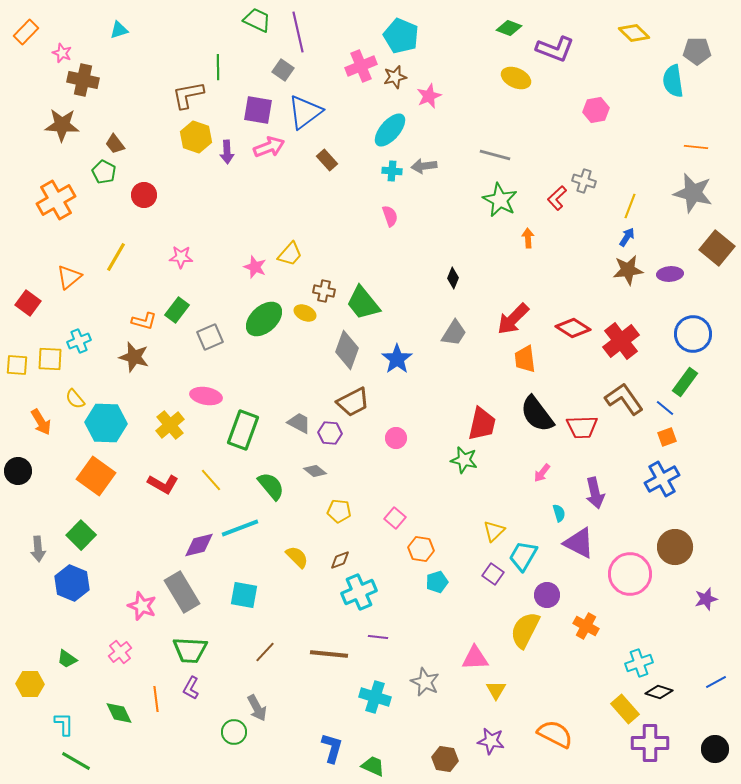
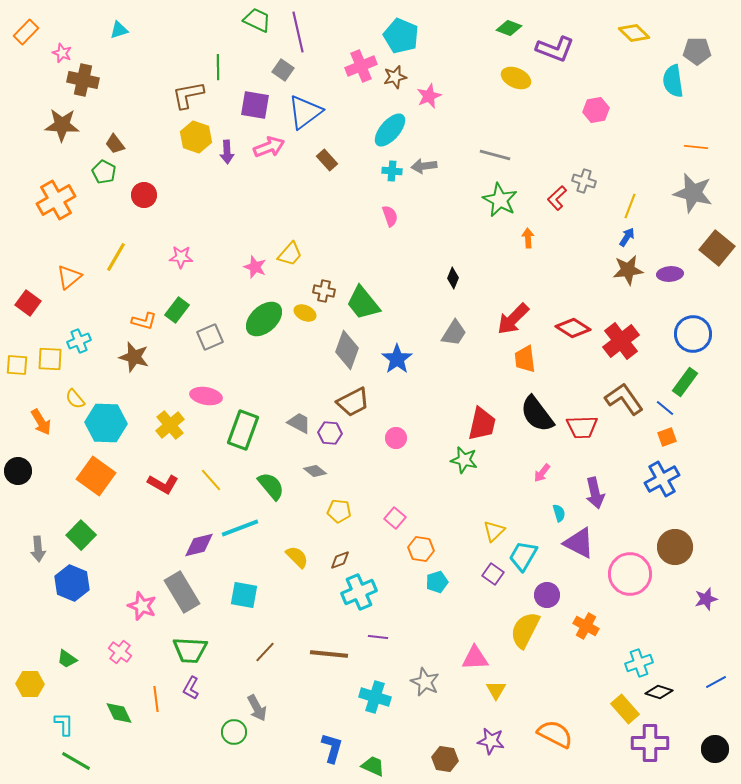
purple square at (258, 110): moved 3 px left, 5 px up
pink cross at (120, 652): rotated 15 degrees counterclockwise
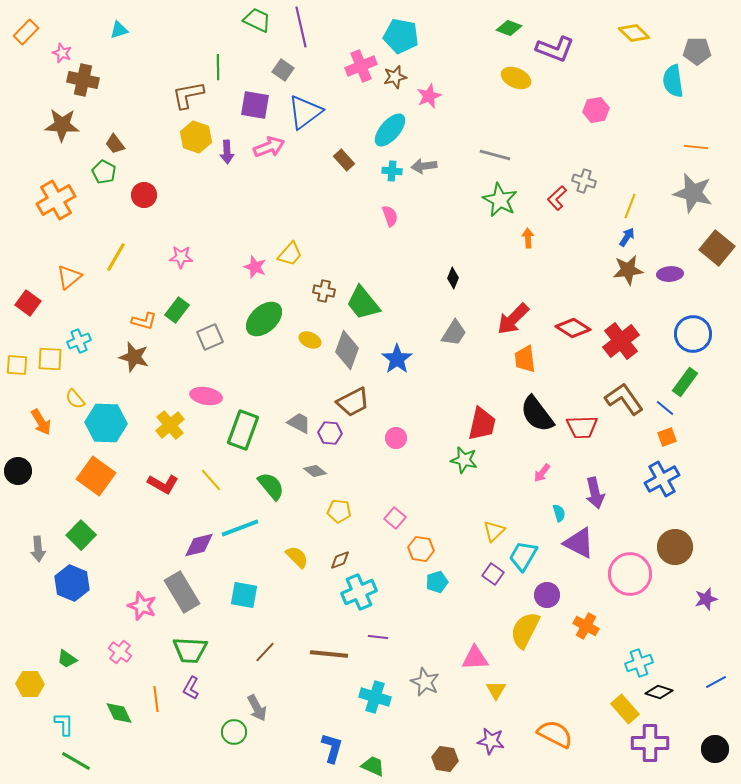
purple line at (298, 32): moved 3 px right, 5 px up
cyan pentagon at (401, 36): rotated 12 degrees counterclockwise
brown rectangle at (327, 160): moved 17 px right
yellow ellipse at (305, 313): moved 5 px right, 27 px down
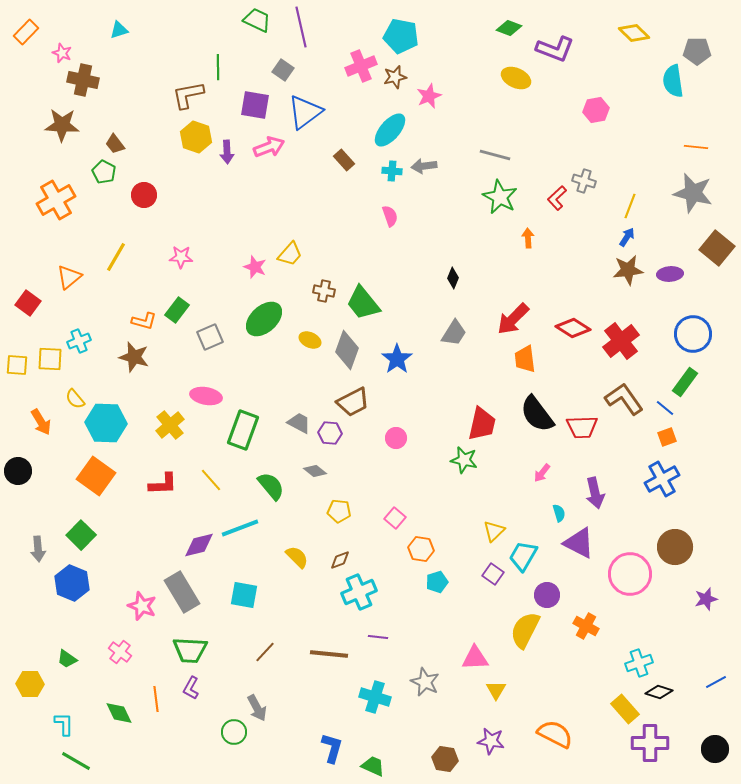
green star at (500, 200): moved 3 px up
red L-shape at (163, 484): rotated 32 degrees counterclockwise
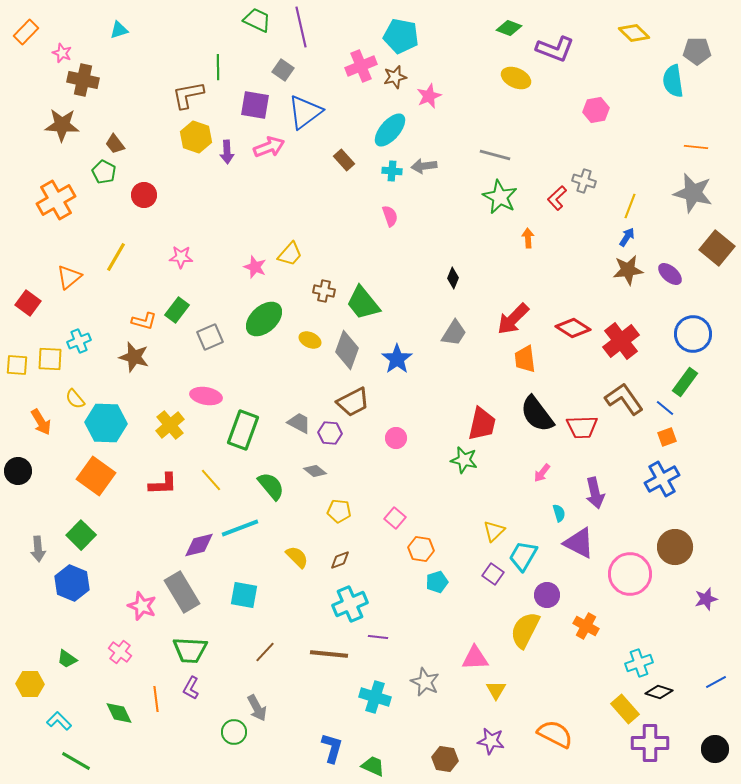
purple ellipse at (670, 274): rotated 45 degrees clockwise
cyan cross at (359, 592): moved 9 px left, 12 px down
cyan L-shape at (64, 724): moved 5 px left, 3 px up; rotated 45 degrees counterclockwise
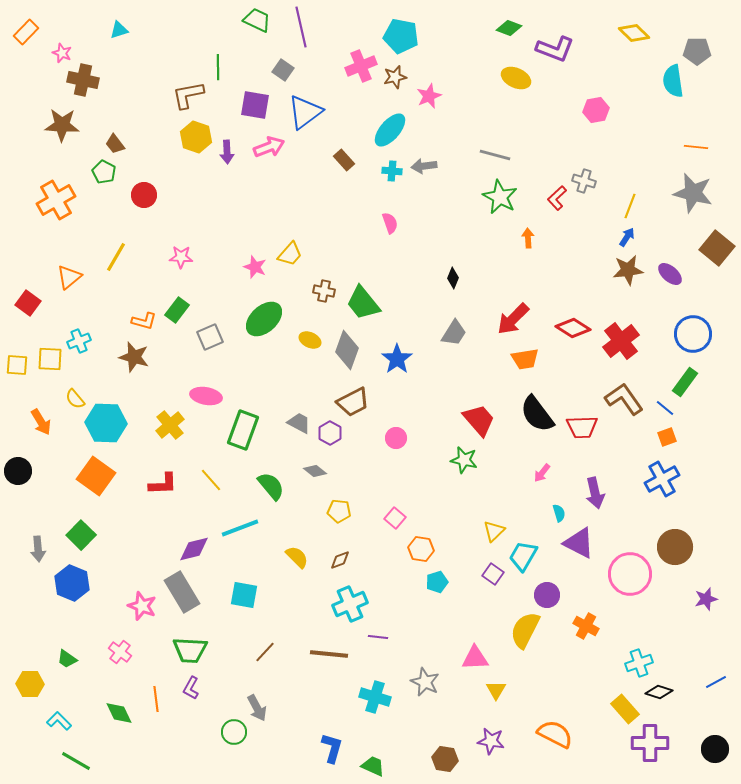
pink semicircle at (390, 216): moved 7 px down
orange trapezoid at (525, 359): rotated 92 degrees counterclockwise
red trapezoid at (482, 424): moved 3 px left, 4 px up; rotated 54 degrees counterclockwise
purple hexagon at (330, 433): rotated 25 degrees clockwise
purple diamond at (199, 545): moved 5 px left, 4 px down
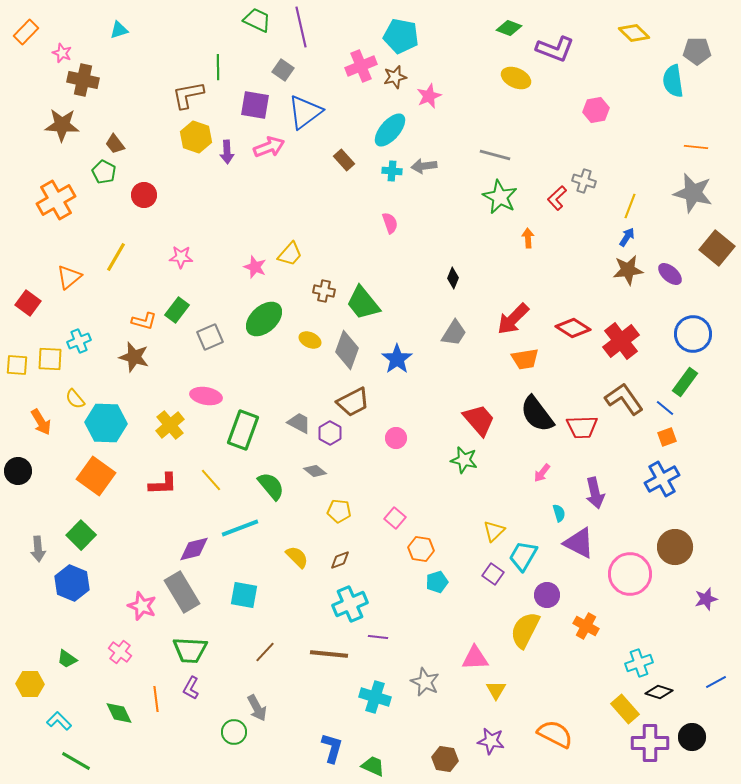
black circle at (715, 749): moved 23 px left, 12 px up
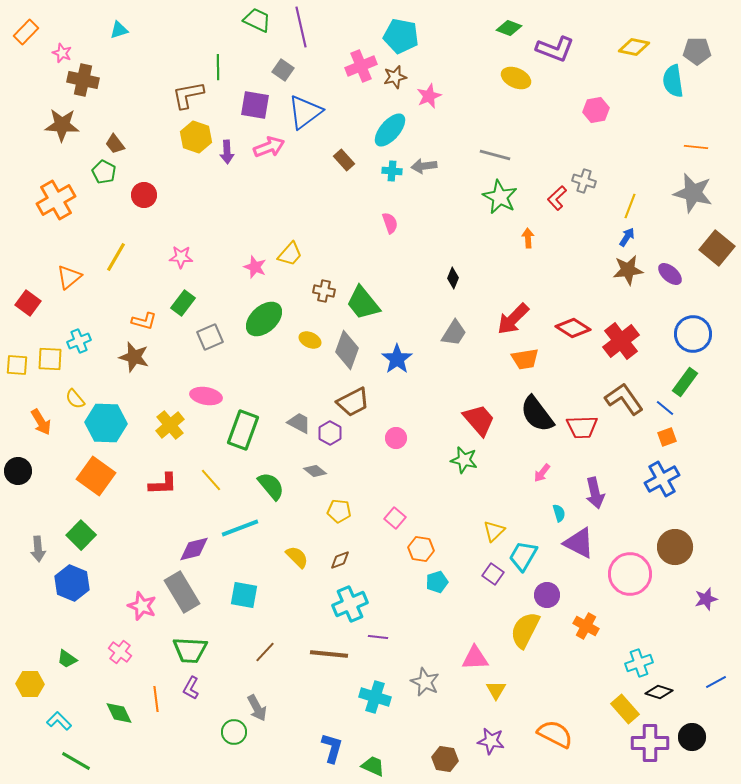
yellow diamond at (634, 33): moved 14 px down; rotated 32 degrees counterclockwise
green rectangle at (177, 310): moved 6 px right, 7 px up
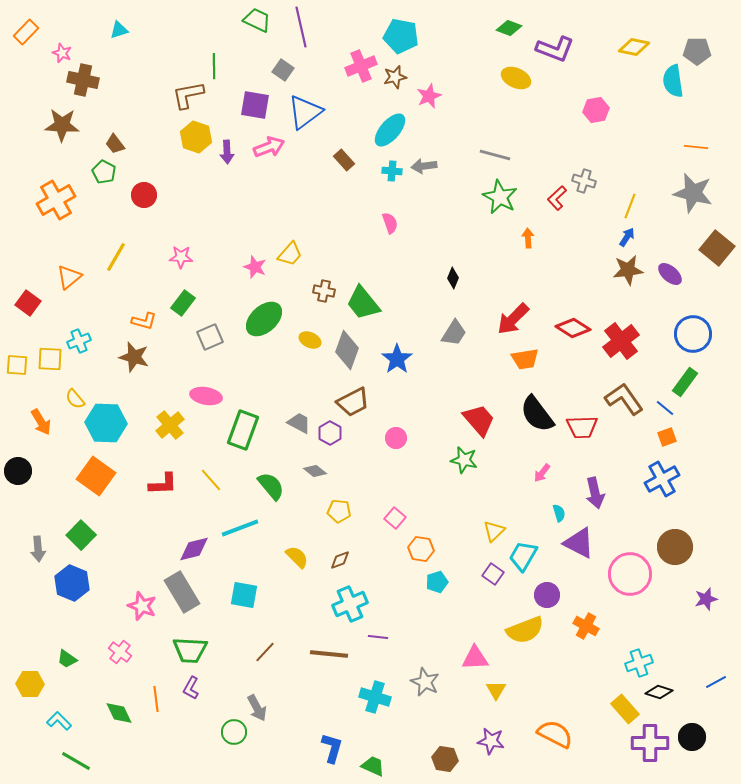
green line at (218, 67): moved 4 px left, 1 px up
yellow semicircle at (525, 630): rotated 138 degrees counterclockwise
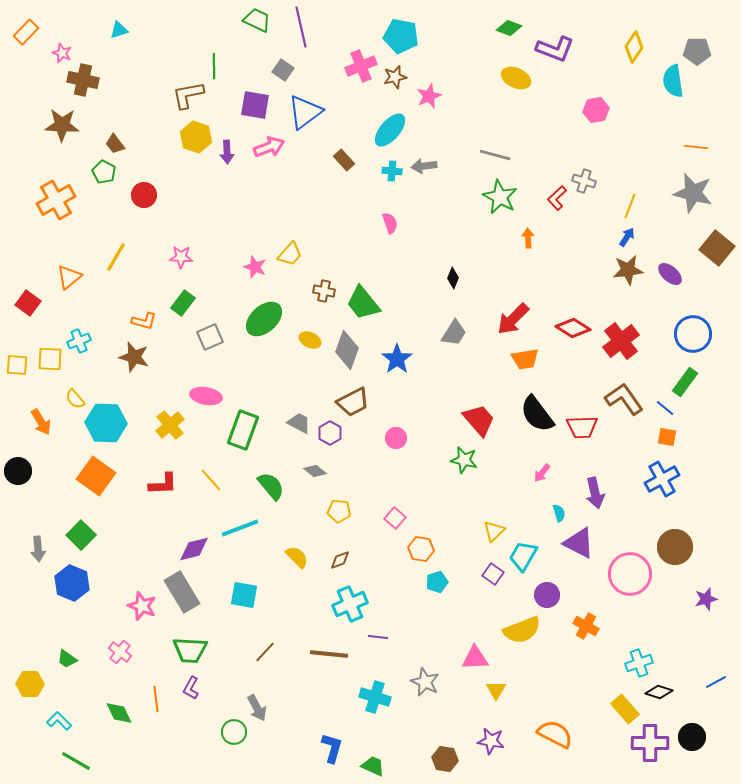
yellow diamond at (634, 47): rotated 68 degrees counterclockwise
orange square at (667, 437): rotated 30 degrees clockwise
yellow semicircle at (525, 630): moved 3 px left
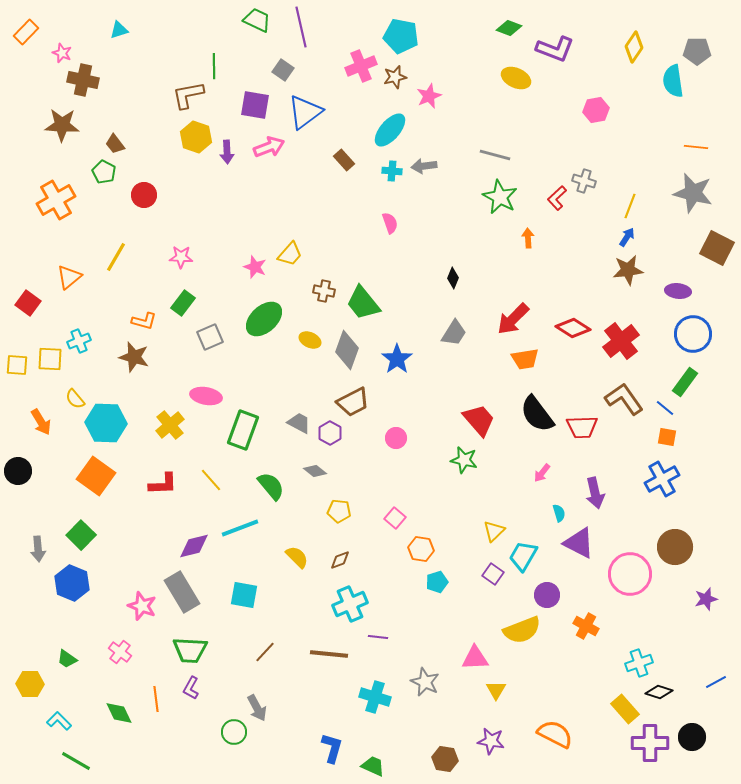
brown square at (717, 248): rotated 12 degrees counterclockwise
purple ellipse at (670, 274): moved 8 px right, 17 px down; rotated 35 degrees counterclockwise
purple diamond at (194, 549): moved 3 px up
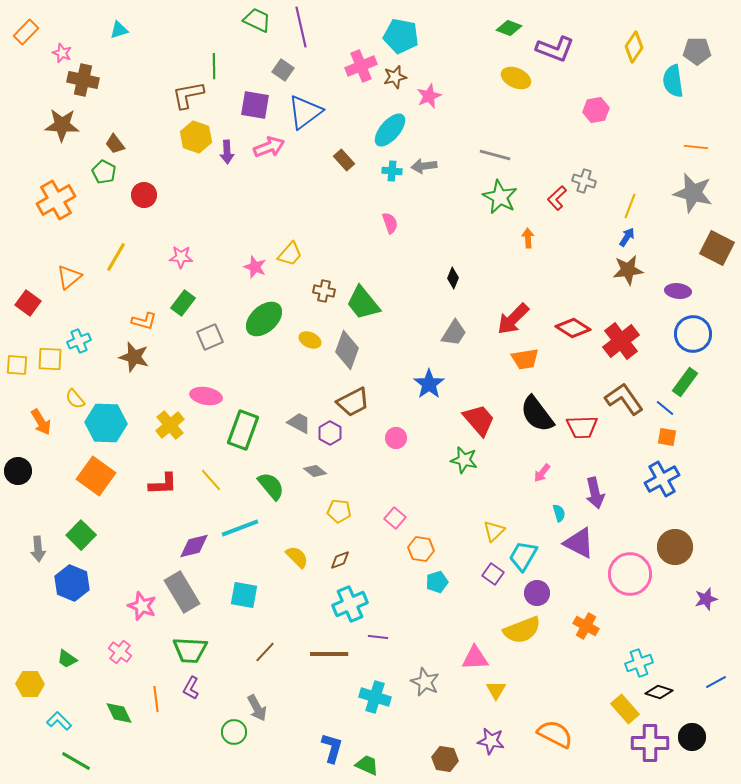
blue star at (397, 359): moved 32 px right, 25 px down
purple circle at (547, 595): moved 10 px left, 2 px up
brown line at (329, 654): rotated 6 degrees counterclockwise
green trapezoid at (373, 766): moved 6 px left, 1 px up
